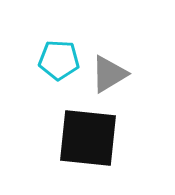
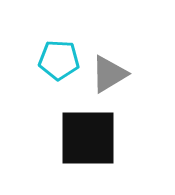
black square: rotated 6 degrees counterclockwise
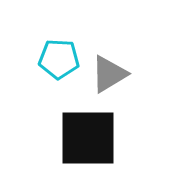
cyan pentagon: moved 1 px up
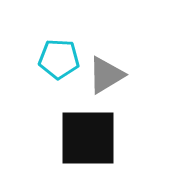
gray triangle: moved 3 px left, 1 px down
